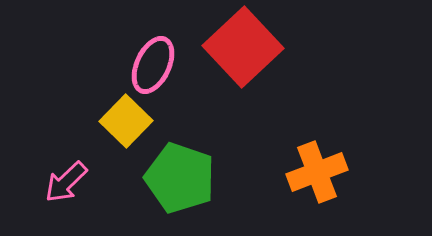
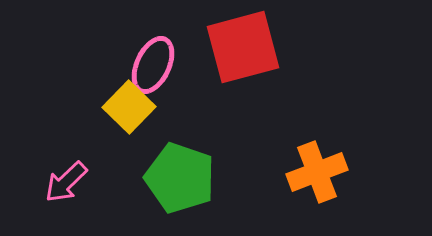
red square: rotated 28 degrees clockwise
yellow square: moved 3 px right, 14 px up
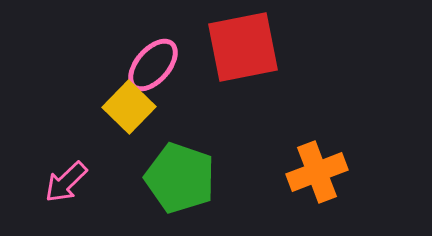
red square: rotated 4 degrees clockwise
pink ellipse: rotated 16 degrees clockwise
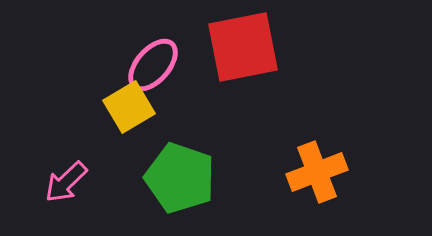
yellow square: rotated 15 degrees clockwise
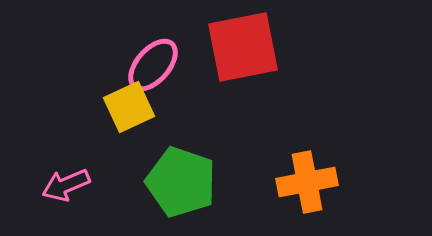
yellow square: rotated 6 degrees clockwise
orange cross: moved 10 px left, 10 px down; rotated 10 degrees clockwise
green pentagon: moved 1 px right, 4 px down
pink arrow: moved 3 px down; rotated 21 degrees clockwise
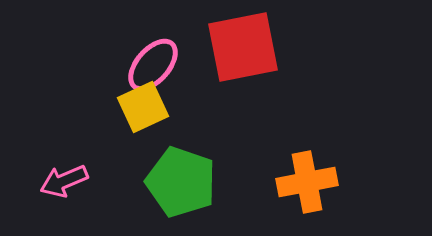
yellow square: moved 14 px right
pink arrow: moved 2 px left, 4 px up
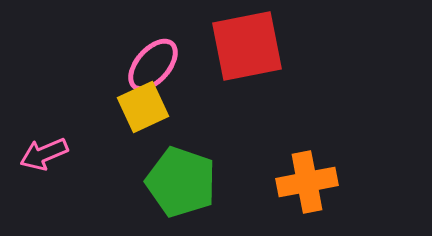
red square: moved 4 px right, 1 px up
pink arrow: moved 20 px left, 27 px up
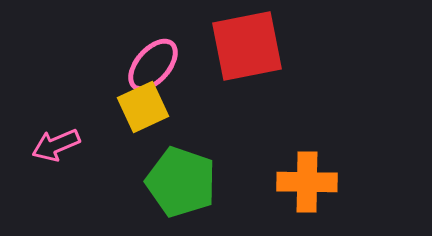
pink arrow: moved 12 px right, 9 px up
orange cross: rotated 12 degrees clockwise
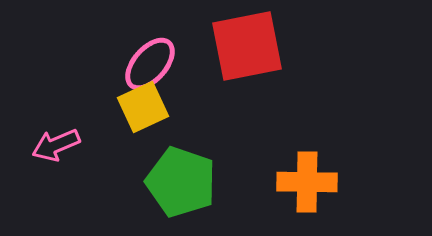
pink ellipse: moved 3 px left, 1 px up
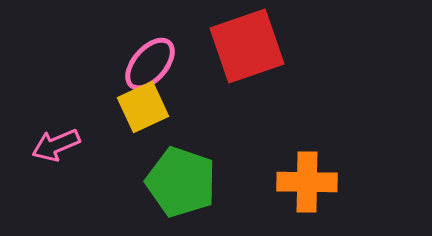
red square: rotated 8 degrees counterclockwise
